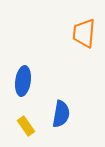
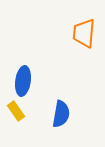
yellow rectangle: moved 10 px left, 15 px up
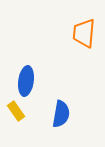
blue ellipse: moved 3 px right
